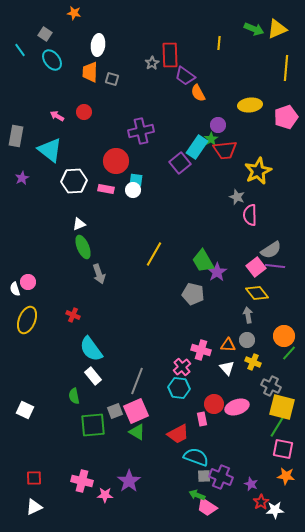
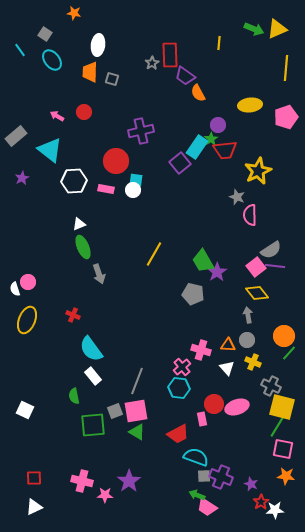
gray rectangle at (16, 136): rotated 40 degrees clockwise
pink square at (136, 411): rotated 15 degrees clockwise
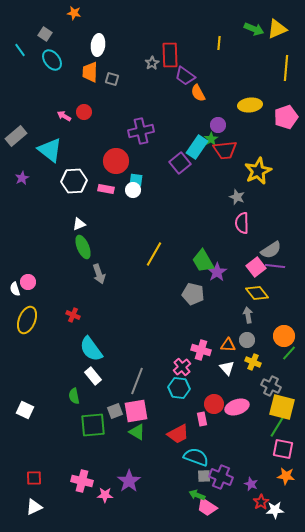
pink arrow at (57, 116): moved 7 px right
pink semicircle at (250, 215): moved 8 px left, 8 px down
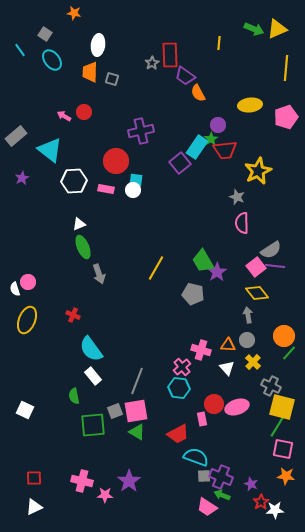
yellow line at (154, 254): moved 2 px right, 14 px down
yellow cross at (253, 362): rotated 21 degrees clockwise
green arrow at (197, 495): moved 25 px right
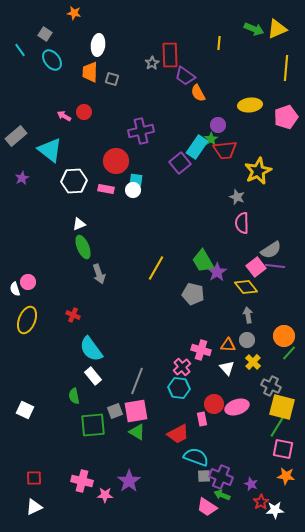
yellow diamond at (257, 293): moved 11 px left, 6 px up
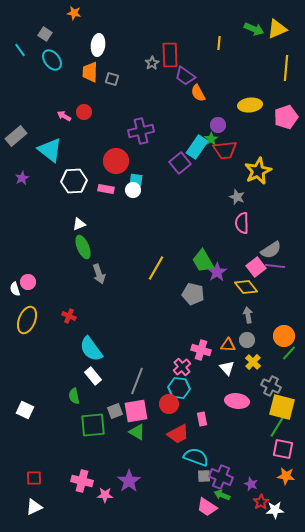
red cross at (73, 315): moved 4 px left, 1 px down
red circle at (214, 404): moved 45 px left
pink ellipse at (237, 407): moved 6 px up; rotated 25 degrees clockwise
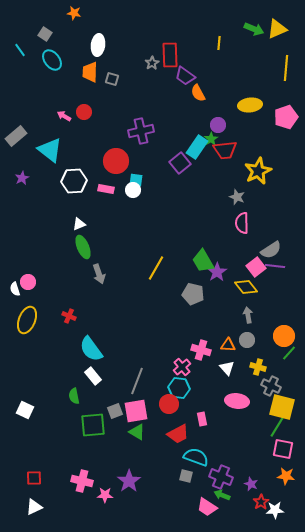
yellow cross at (253, 362): moved 5 px right, 5 px down; rotated 28 degrees counterclockwise
gray square at (204, 476): moved 18 px left; rotated 16 degrees clockwise
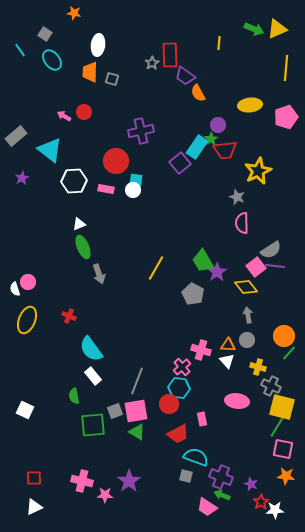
gray pentagon at (193, 294): rotated 15 degrees clockwise
white triangle at (227, 368): moved 7 px up
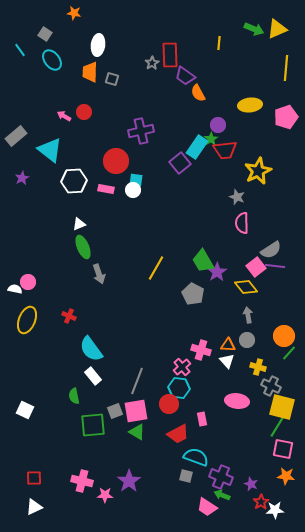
white semicircle at (15, 289): rotated 120 degrees clockwise
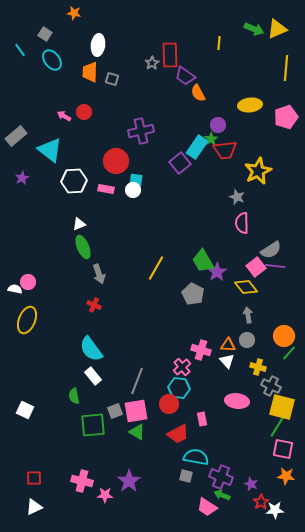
red cross at (69, 316): moved 25 px right, 11 px up
cyan semicircle at (196, 457): rotated 10 degrees counterclockwise
